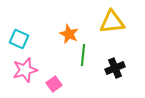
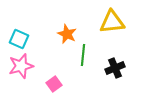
orange star: moved 2 px left
pink star: moved 4 px left, 4 px up
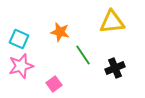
orange star: moved 7 px left, 2 px up; rotated 12 degrees counterclockwise
green line: rotated 40 degrees counterclockwise
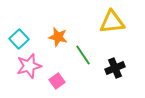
orange star: moved 2 px left, 5 px down
cyan square: rotated 24 degrees clockwise
pink star: moved 8 px right
pink square: moved 3 px right, 3 px up
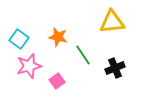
cyan square: rotated 12 degrees counterclockwise
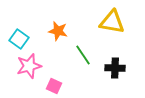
yellow triangle: rotated 16 degrees clockwise
orange star: moved 6 px up
black cross: rotated 24 degrees clockwise
pink square: moved 3 px left, 5 px down; rotated 28 degrees counterclockwise
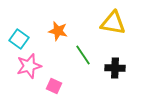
yellow triangle: moved 1 px right, 1 px down
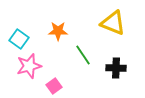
yellow triangle: rotated 12 degrees clockwise
orange star: rotated 12 degrees counterclockwise
black cross: moved 1 px right
pink square: rotated 28 degrees clockwise
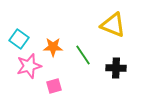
yellow triangle: moved 2 px down
orange star: moved 5 px left, 16 px down
pink square: rotated 21 degrees clockwise
